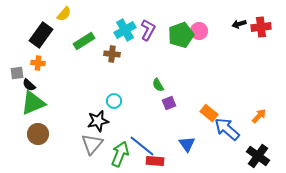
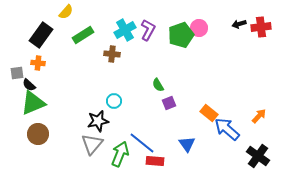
yellow semicircle: moved 2 px right, 2 px up
pink circle: moved 3 px up
green rectangle: moved 1 px left, 6 px up
blue line: moved 3 px up
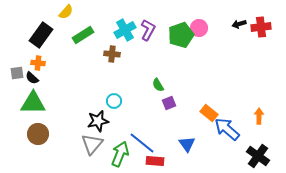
black semicircle: moved 3 px right, 7 px up
green triangle: rotated 24 degrees clockwise
orange arrow: rotated 42 degrees counterclockwise
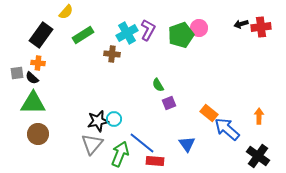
black arrow: moved 2 px right
cyan cross: moved 2 px right, 3 px down
cyan circle: moved 18 px down
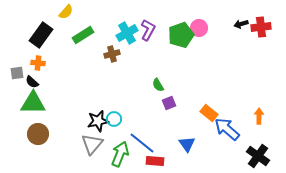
brown cross: rotated 21 degrees counterclockwise
black semicircle: moved 4 px down
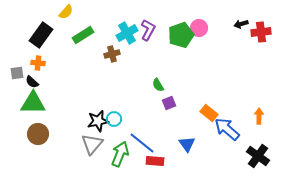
red cross: moved 5 px down
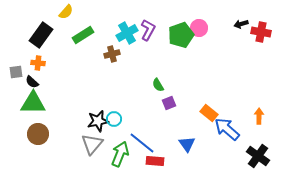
red cross: rotated 18 degrees clockwise
gray square: moved 1 px left, 1 px up
